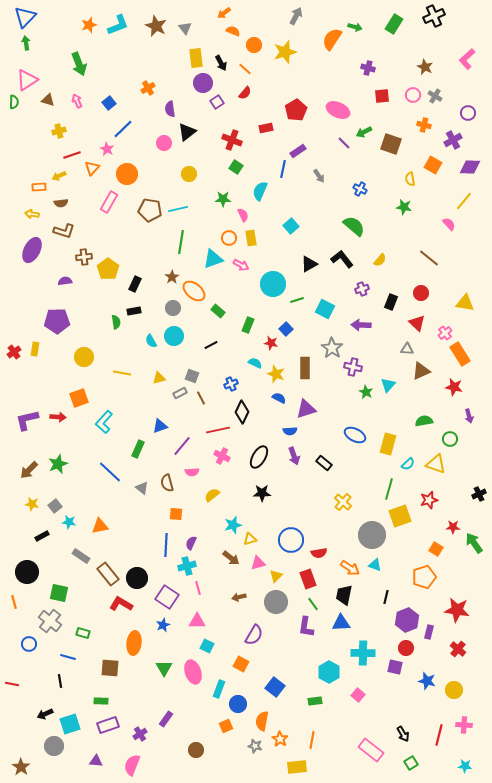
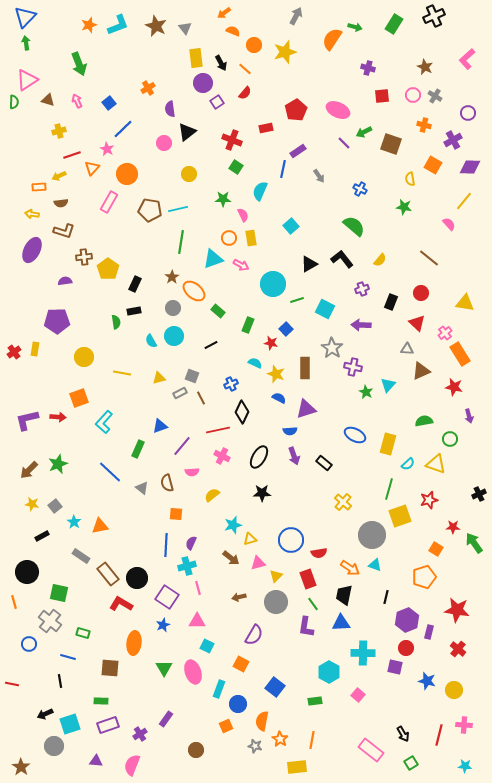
cyan star at (69, 522): moved 5 px right; rotated 24 degrees clockwise
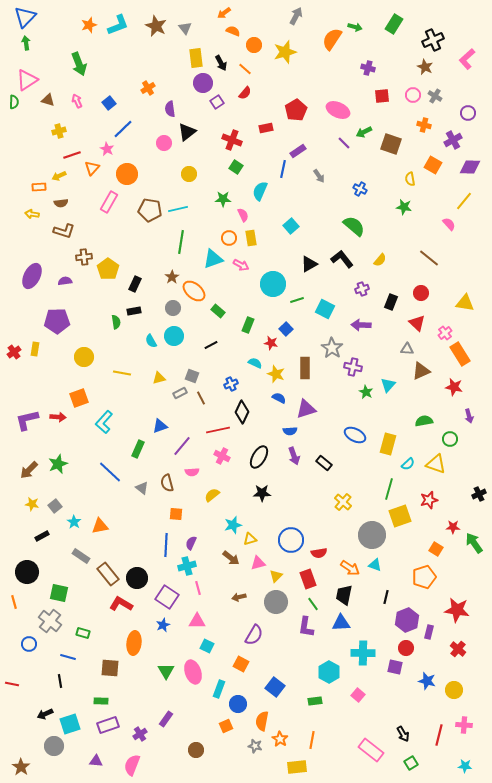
black cross at (434, 16): moved 1 px left, 24 px down
purple ellipse at (32, 250): moved 26 px down
green triangle at (164, 668): moved 2 px right, 3 px down
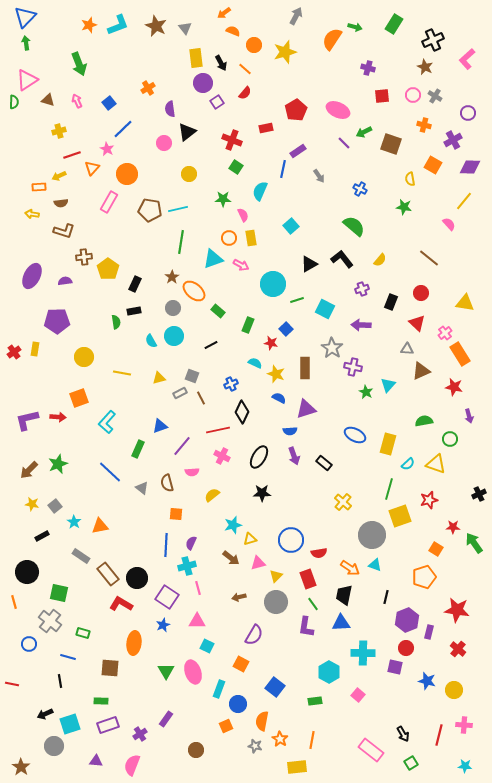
cyan L-shape at (104, 422): moved 3 px right
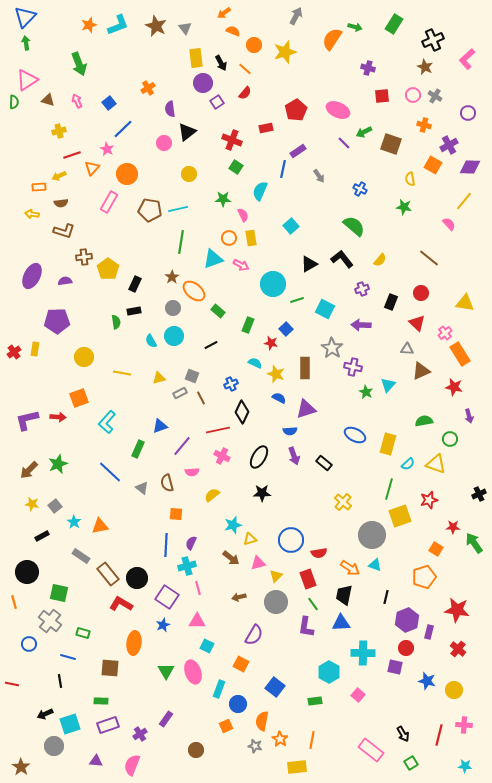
purple cross at (453, 140): moved 4 px left, 5 px down
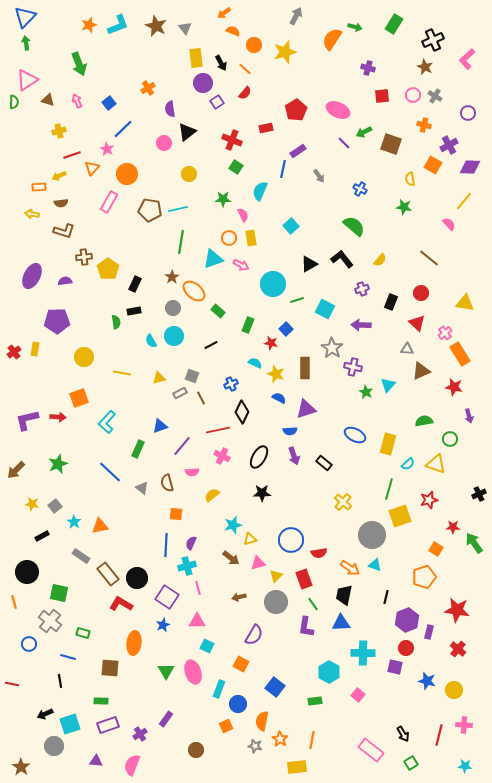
brown arrow at (29, 470): moved 13 px left
red rectangle at (308, 579): moved 4 px left
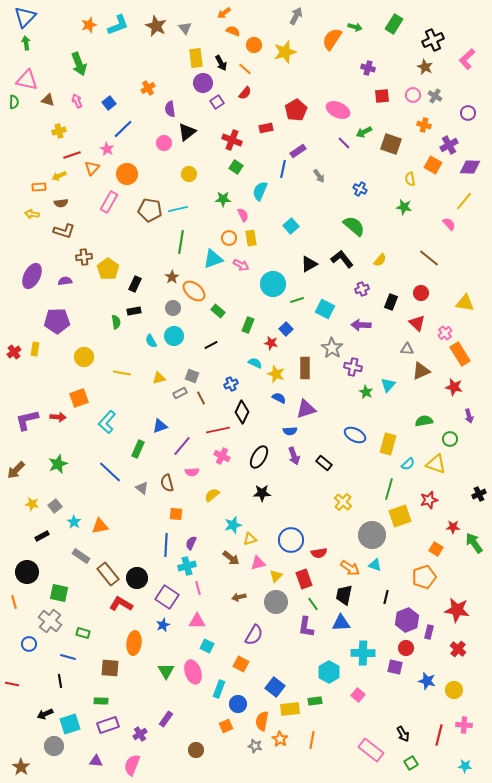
pink triangle at (27, 80): rotated 45 degrees clockwise
yellow rectangle at (297, 767): moved 7 px left, 58 px up
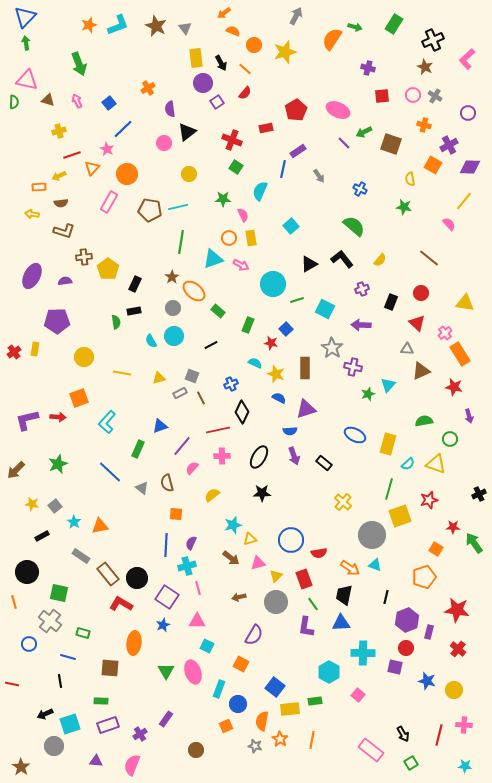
cyan line at (178, 209): moved 2 px up
green star at (366, 392): moved 2 px right, 2 px down; rotated 24 degrees clockwise
pink cross at (222, 456): rotated 28 degrees counterclockwise
pink semicircle at (192, 472): moved 4 px up; rotated 136 degrees clockwise
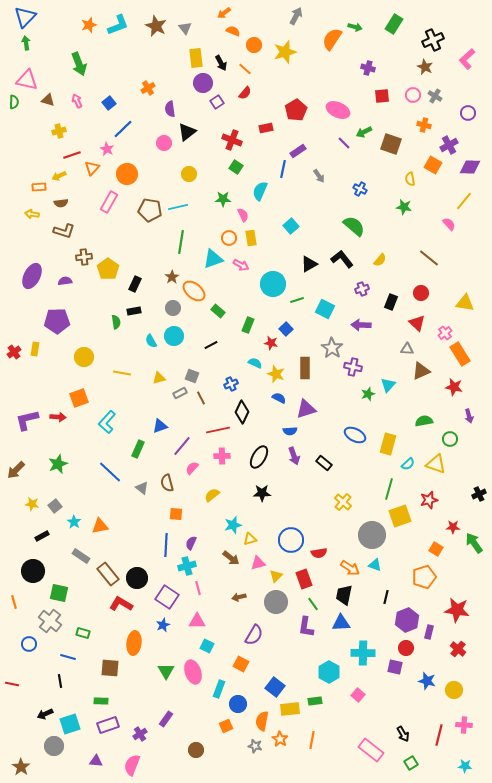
black circle at (27, 572): moved 6 px right, 1 px up
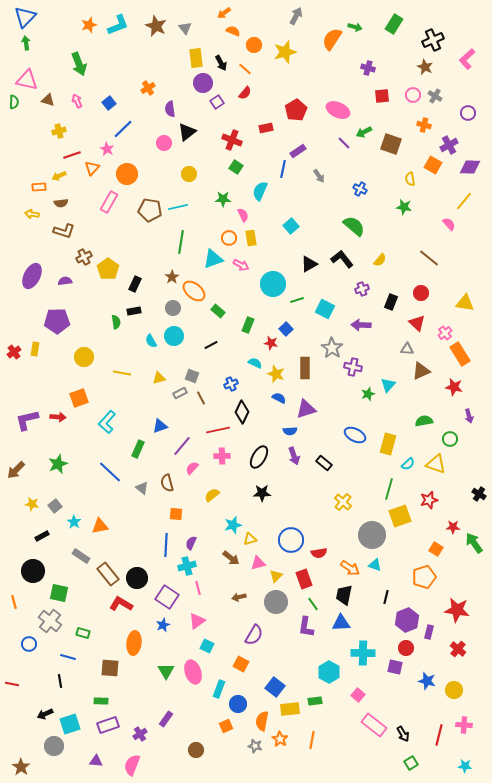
brown cross at (84, 257): rotated 21 degrees counterclockwise
black cross at (479, 494): rotated 32 degrees counterclockwise
pink triangle at (197, 621): rotated 36 degrees counterclockwise
pink rectangle at (371, 750): moved 3 px right, 25 px up
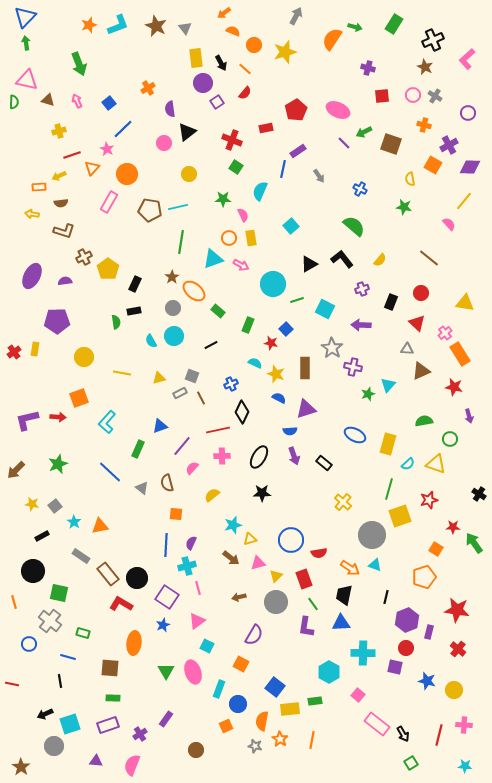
green rectangle at (101, 701): moved 12 px right, 3 px up
pink rectangle at (374, 725): moved 3 px right, 1 px up
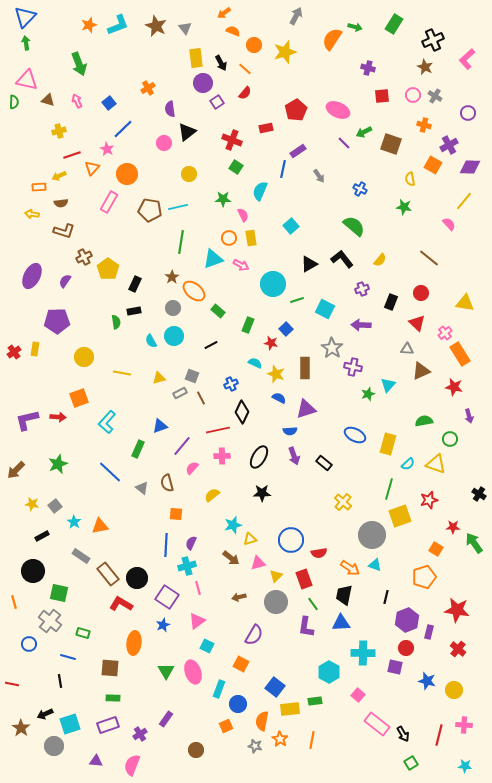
purple semicircle at (65, 281): rotated 48 degrees counterclockwise
brown star at (21, 767): moved 39 px up
